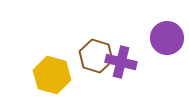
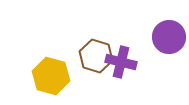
purple circle: moved 2 px right, 1 px up
yellow hexagon: moved 1 px left, 1 px down
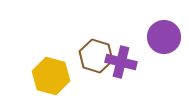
purple circle: moved 5 px left
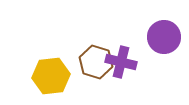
brown hexagon: moved 6 px down
yellow hexagon: rotated 21 degrees counterclockwise
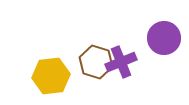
purple circle: moved 1 px down
purple cross: rotated 36 degrees counterclockwise
